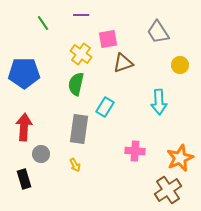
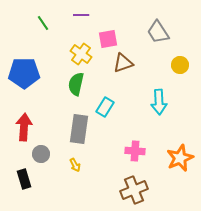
brown cross: moved 34 px left; rotated 12 degrees clockwise
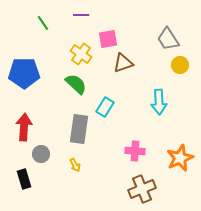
gray trapezoid: moved 10 px right, 7 px down
green semicircle: rotated 120 degrees clockwise
brown cross: moved 8 px right, 1 px up
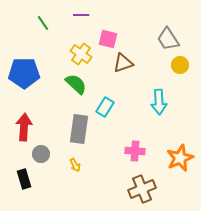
pink square: rotated 24 degrees clockwise
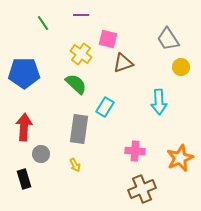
yellow circle: moved 1 px right, 2 px down
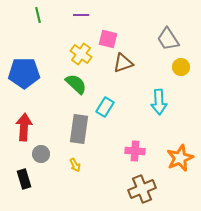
green line: moved 5 px left, 8 px up; rotated 21 degrees clockwise
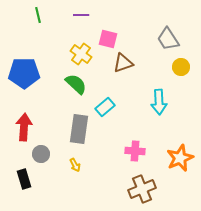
cyan rectangle: rotated 18 degrees clockwise
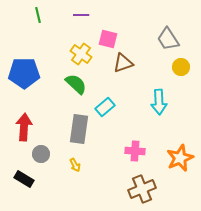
black rectangle: rotated 42 degrees counterclockwise
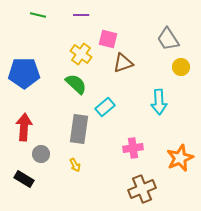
green line: rotated 63 degrees counterclockwise
pink cross: moved 2 px left, 3 px up; rotated 12 degrees counterclockwise
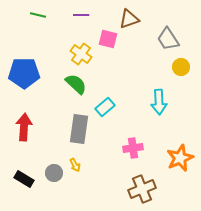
brown triangle: moved 6 px right, 44 px up
gray circle: moved 13 px right, 19 px down
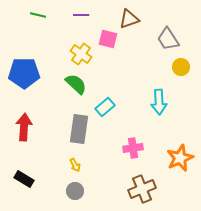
gray circle: moved 21 px right, 18 px down
